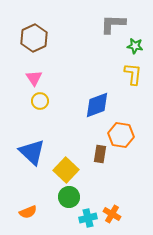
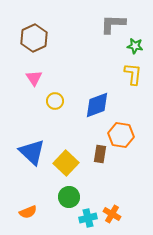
yellow circle: moved 15 px right
yellow square: moved 7 px up
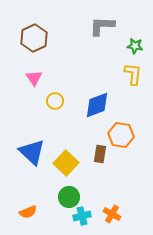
gray L-shape: moved 11 px left, 2 px down
cyan cross: moved 6 px left, 2 px up
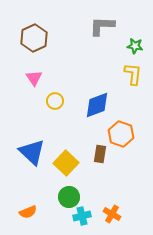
orange hexagon: moved 1 px up; rotated 10 degrees clockwise
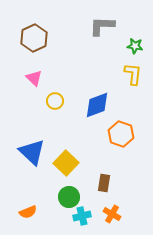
pink triangle: rotated 12 degrees counterclockwise
brown rectangle: moved 4 px right, 29 px down
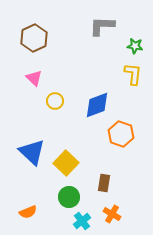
cyan cross: moved 5 px down; rotated 24 degrees counterclockwise
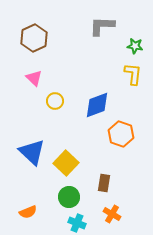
cyan cross: moved 5 px left, 2 px down; rotated 30 degrees counterclockwise
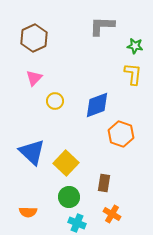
pink triangle: rotated 30 degrees clockwise
orange semicircle: rotated 24 degrees clockwise
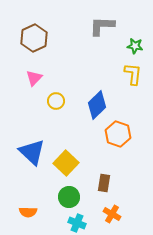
yellow circle: moved 1 px right
blue diamond: rotated 24 degrees counterclockwise
orange hexagon: moved 3 px left
